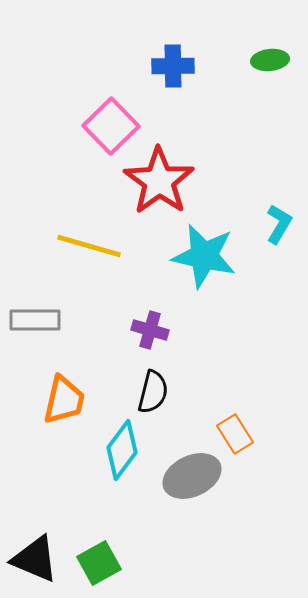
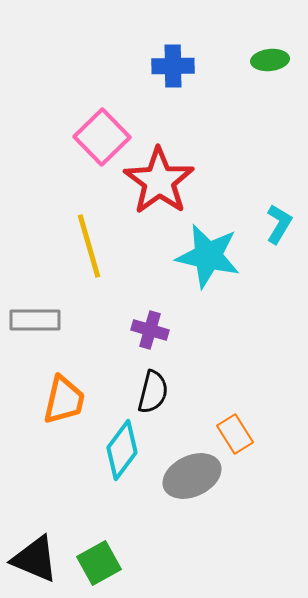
pink square: moved 9 px left, 11 px down
yellow line: rotated 58 degrees clockwise
cyan star: moved 4 px right
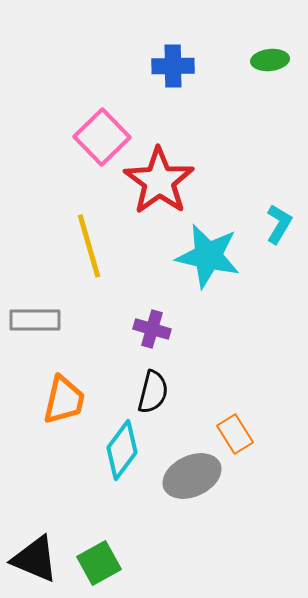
purple cross: moved 2 px right, 1 px up
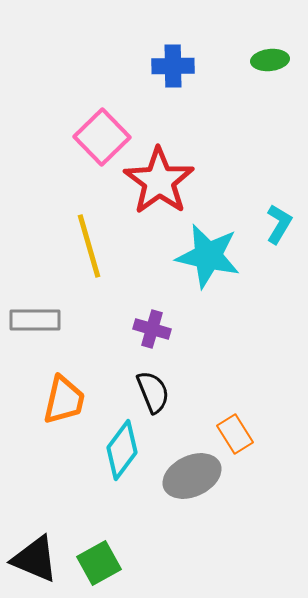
black semicircle: rotated 36 degrees counterclockwise
